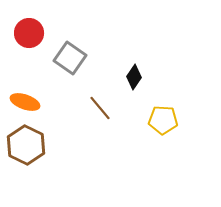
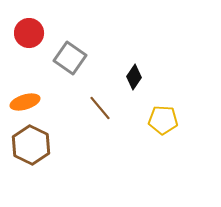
orange ellipse: rotated 36 degrees counterclockwise
brown hexagon: moved 5 px right
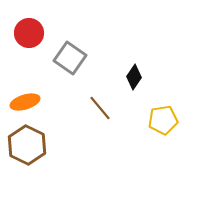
yellow pentagon: rotated 12 degrees counterclockwise
brown hexagon: moved 4 px left
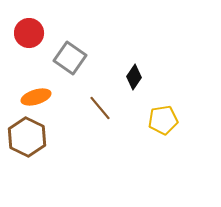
orange ellipse: moved 11 px right, 5 px up
brown hexagon: moved 8 px up
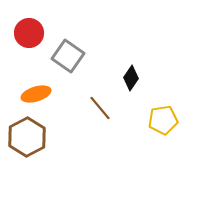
gray square: moved 2 px left, 2 px up
black diamond: moved 3 px left, 1 px down
orange ellipse: moved 3 px up
brown hexagon: rotated 6 degrees clockwise
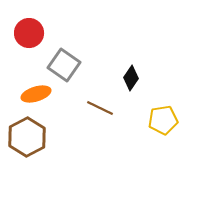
gray square: moved 4 px left, 9 px down
brown line: rotated 24 degrees counterclockwise
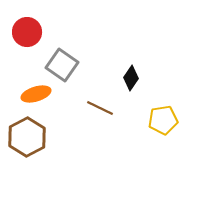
red circle: moved 2 px left, 1 px up
gray square: moved 2 px left
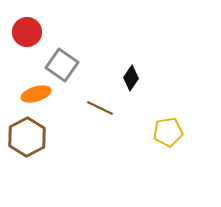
yellow pentagon: moved 5 px right, 12 px down
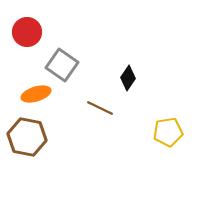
black diamond: moved 3 px left
brown hexagon: rotated 21 degrees counterclockwise
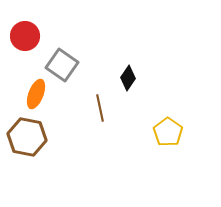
red circle: moved 2 px left, 4 px down
orange ellipse: rotated 52 degrees counterclockwise
brown line: rotated 52 degrees clockwise
yellow pentagon: rotated 28 degrees counterclockwise
